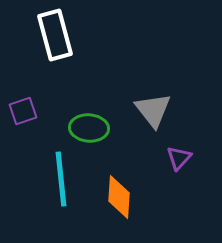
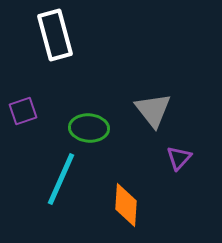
cyan line: rotated 30 degrees clockwise
orange diamond: moved 7 px right, 8 px down
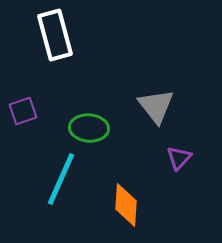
gray triangle: moved 3 px right, 4 px up
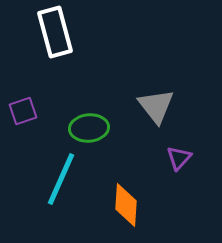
white rectangle: moved 3 px up
green ellipse: rotated 9 degrees counterclockwise
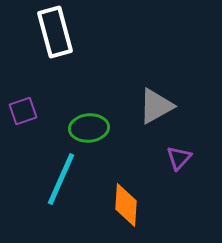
gray triangle: rotated 39 degrees clockwise
